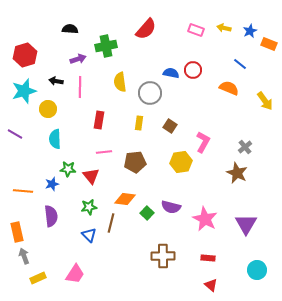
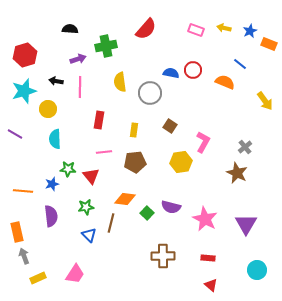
orange semicircle at (229, 88): moved 4 px left, 6 px up
yellow rectangle at (139, 123): moved 5 px left, 7 px down
green star at (89, 207): moved 3 px left
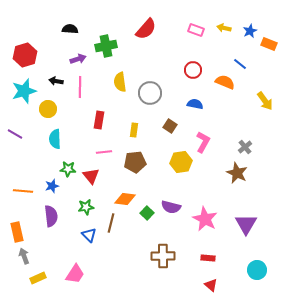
blue semicircle at (171, 73): moved 24 px right, 31 px down
blue star at (52, 184): moved 2 px down
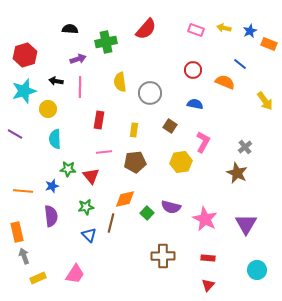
green cross at (106, 46): moved 4 px up
orange diamond at (125, 199): rotated 20 degrees counterclockwise
red triangle at (211, 285): moved 3 px left; rotated 32 degrees clockwise
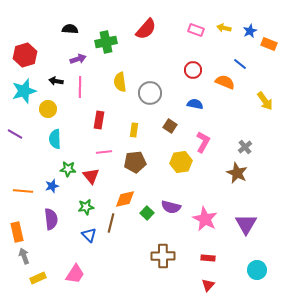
purple semicircle at (51, 216): moved 3 px down
